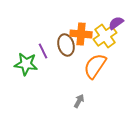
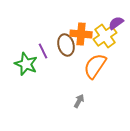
green star: rotated 15 degrees clockwise
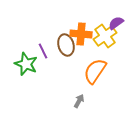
orange semicircle: moved 5 px down
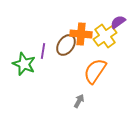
purple semicircle: moved 2 px right, 1 px up
brown ellipse: rotated 50 degrees clockwise
purple line: rotated 35 degrees clockwise
green star: moved 2 px left
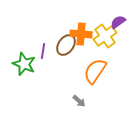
gray arrow: rotated 104 degrees clockwise
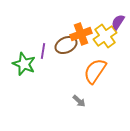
purple semicircle: rotated 21 degrees counterclockwise
orange cross: rotated 25 degrees counterclockwise
brown ellipse: rotated 30 degrees clockwise
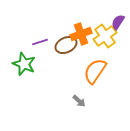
purple line: moved 3 px left, 9 px up; rotated 63 degrees clockwise
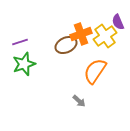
purple semicircle: rotated 56 degrees counterclockwise
purple line: moved 20 px left
green star: rotated 30 degrees clockwise
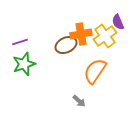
orange cross: rotated 10 degrees clockwise
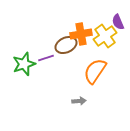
purple line: moved 26 px right, 16 px down
gray arrow: rotated 48 degrees counterclockwise
